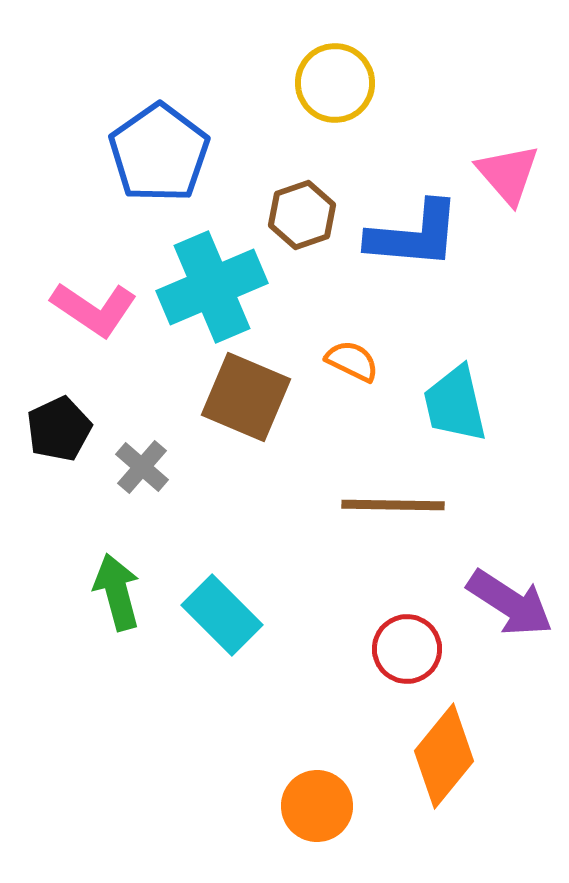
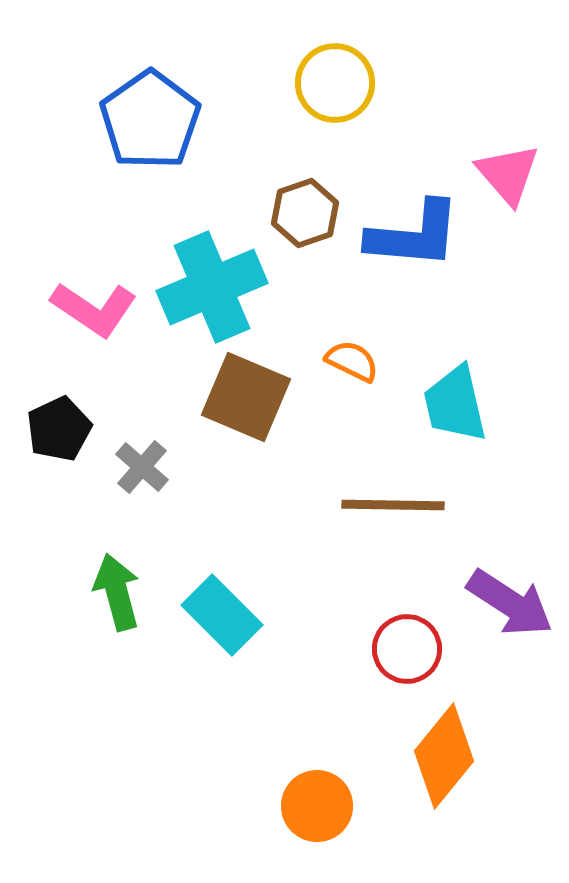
blue pentagon: moved 9 px left, 33 px up
brown hexagon: moved 3 px right, 2 px up
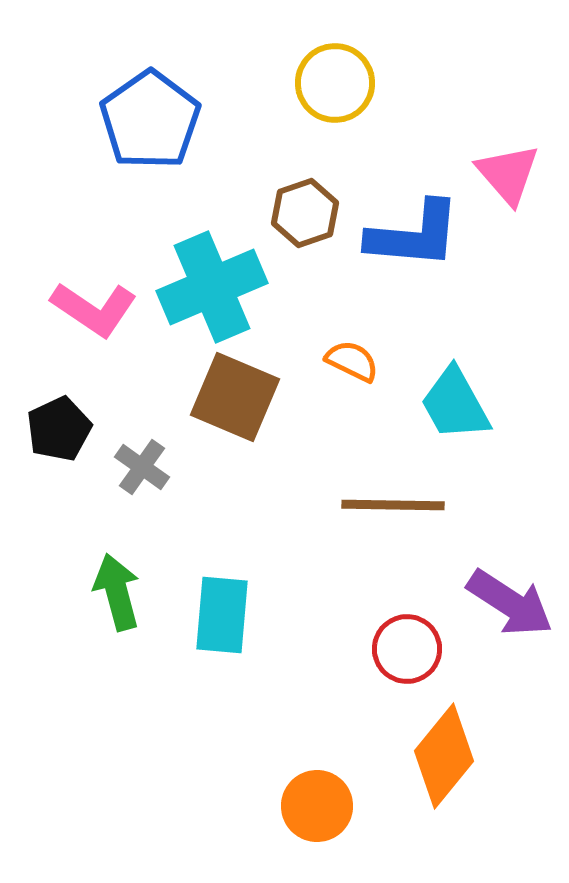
brown square: moved 11 px left
cyan trapezoid: rotated 16 degrees counterclockwise
gray cross: rotated 6 degrees counterclockwise
cyan rectangle: rotated 50 degrees clockwise
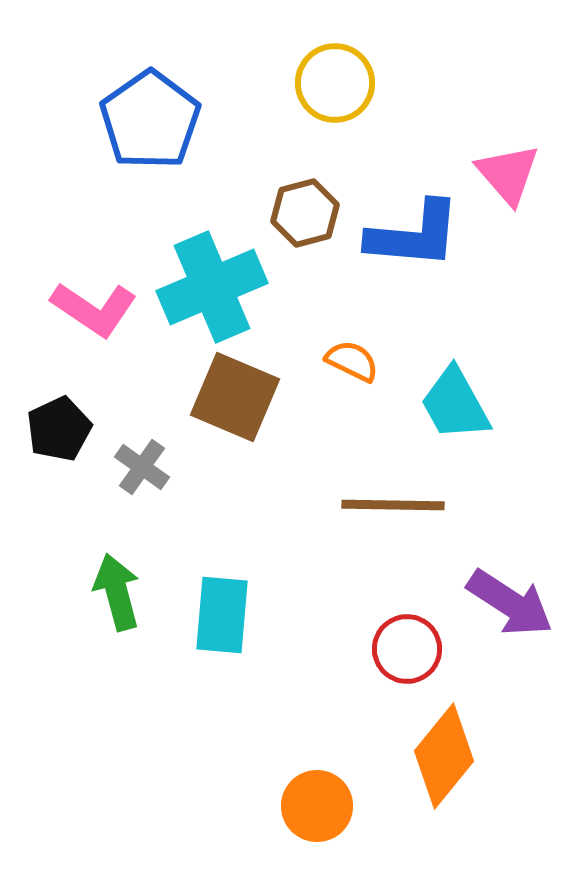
brown hexagon: rotated 4 degrees clockwise
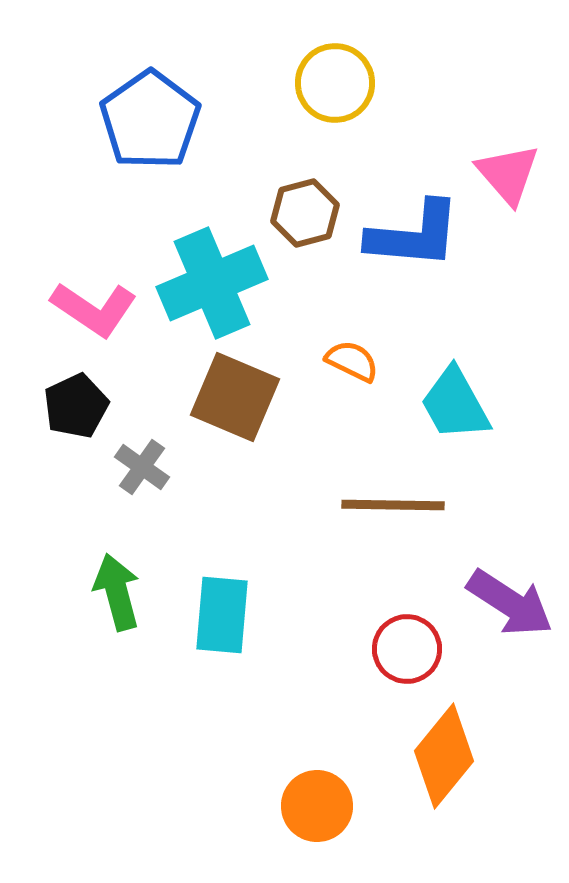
cyan cross: moved 4 px up
black pentagon: moved 17 px right, 23 px up
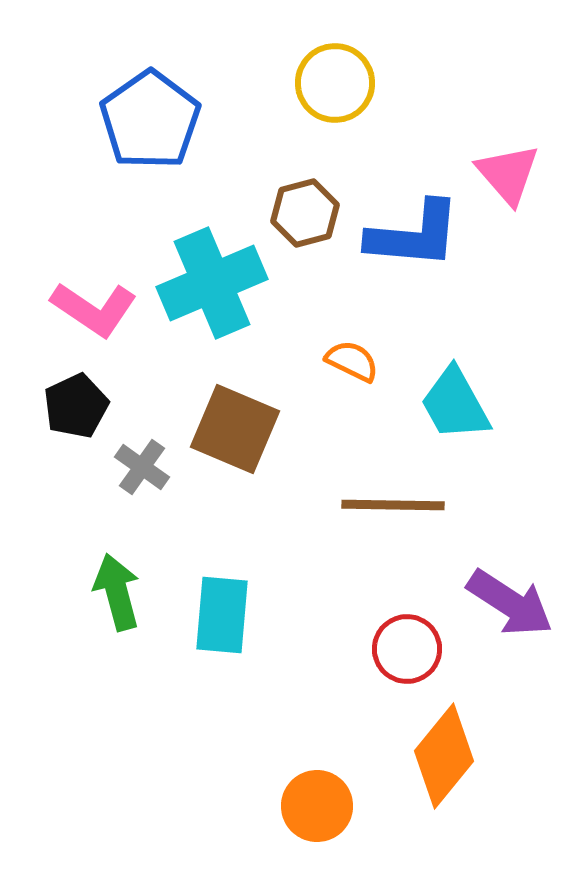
brown square: moved 32 px down
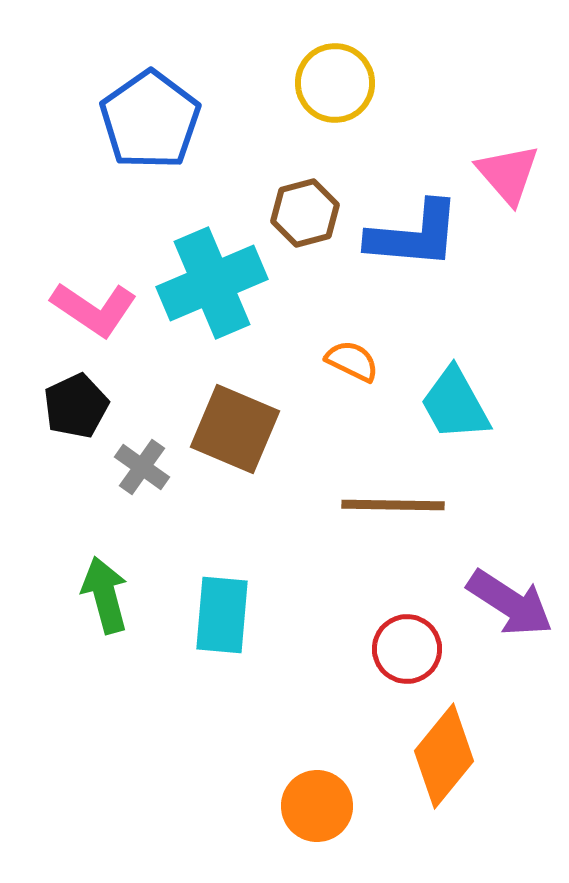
green arrow: moved 12 px left, 3 px down
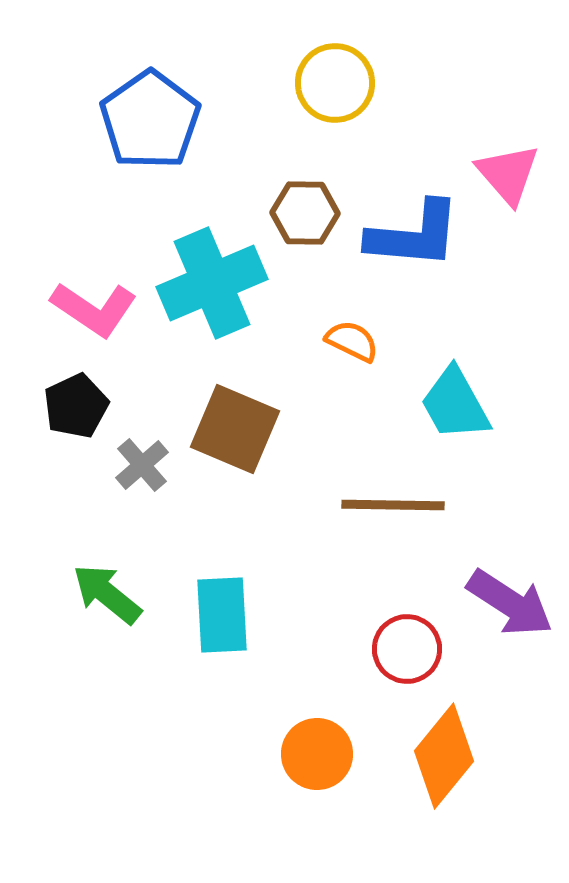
brown hexagon: rotated 16 degrees clockwise
orange semicircle: moved 20 px up
gray cross: moved 2 px up; rotated 14 degrees clockwise
green arrow: moved 2 px right, 1 px up; rotated 36 degrees counterclockwise
cyan rectangle: rotated 8 degrees counterclockwise
orange circle: moved 52 px up
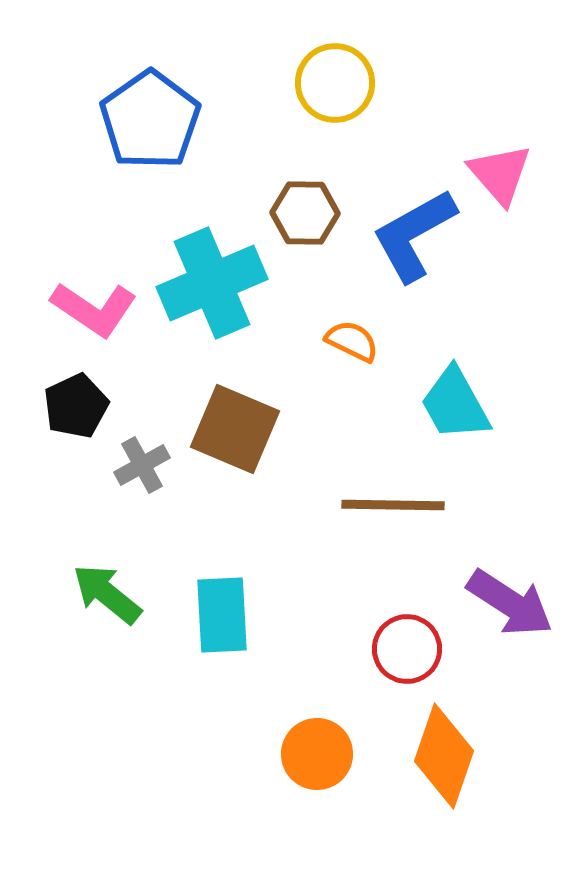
pink triangle: moved 8 px left
blue L-shape: rotated 146 degrees clockwise
gray cross: rotated 12 degrees clockwise
orange diamond: rotated 20 degrees counterclockwise
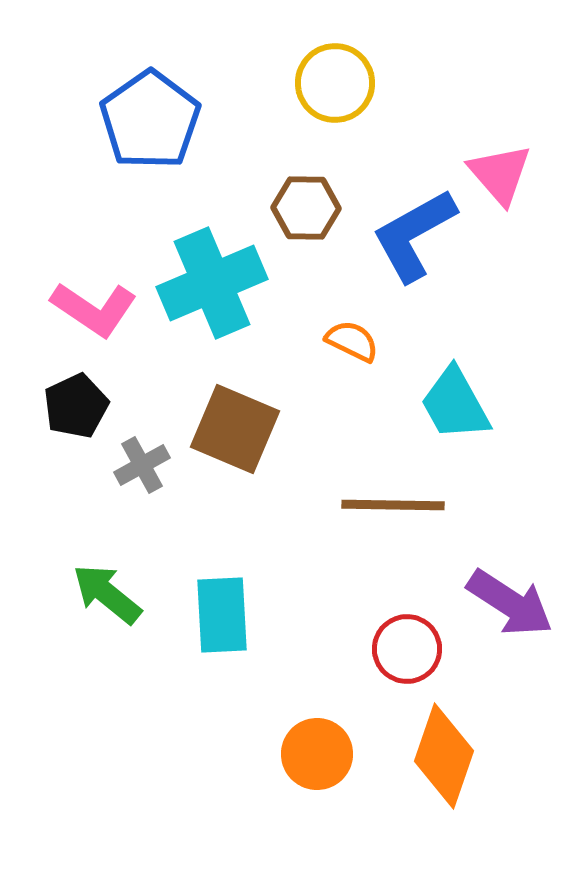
brown hexagon: moved 1 px right, 5 px up
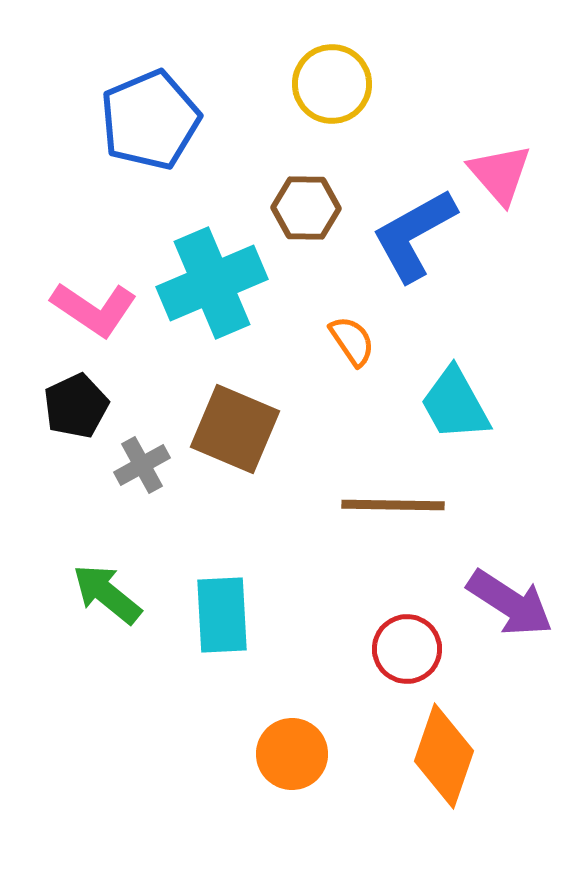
yellow circle: moved 3 px left, 1 px down
blue pentagon: rotated 12 degrees clockwise
orange semicircle: rotated 30 degrees clockwise
orange circle: moved 25 px left
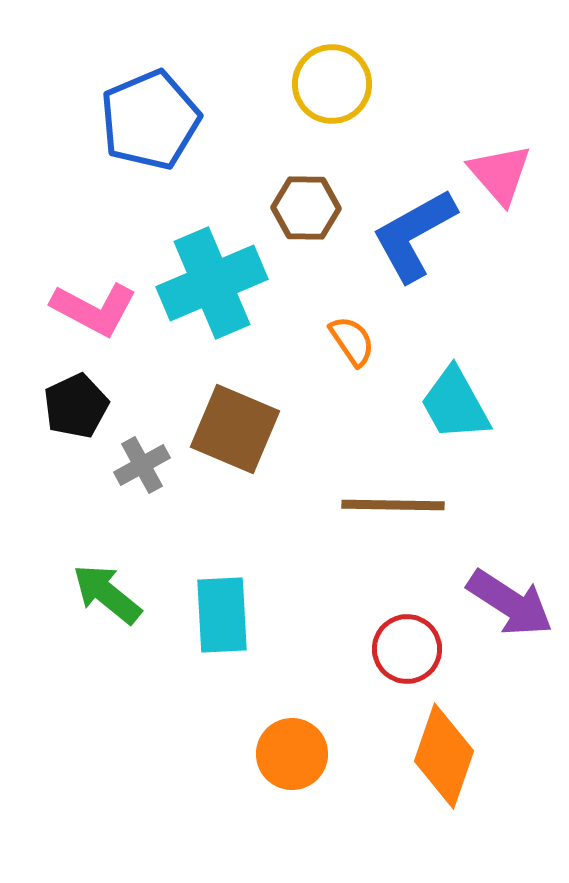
pink L-shape: rotated 6 degrees counterclockwise
